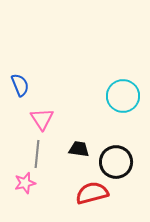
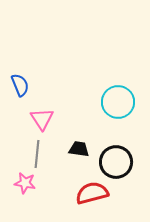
cyan circle: moved 5 px left, 6 px down
pink star: rotated 25 degrees clockwise
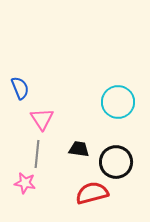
blue semicircle: moved 3 px down
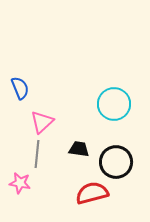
cyan circle: moved 4 px left, 2 px down
pink triangle: moved 3 px down; rotated 20 degrees clockwise
pink star: moved 5 px left
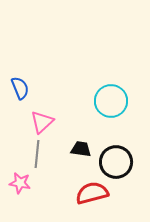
cyan circle: moved 3 px left, 3 px up
black trapezoid: moved 2 px right
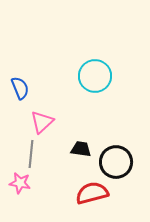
cyan circle: moved 16 px left, 25 px up
gray line: moved 6 px left
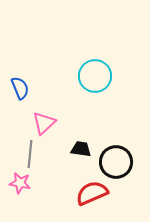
pink triangle: moved 2 px right, 1 px down
gray line: moved 1 px left
red semicircle: rotated 8 degrees counterclockwise
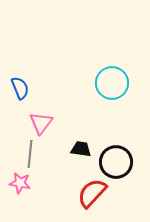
cyan circle: moved 17 px right, 7 px down
pink triangle: moved 3 px left; rotated 10 degrees counterclockwise
red semicircle: rotated 24 degrees counterclockwise
